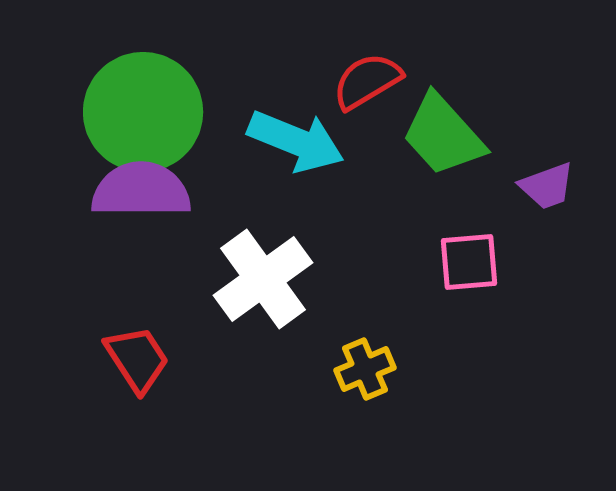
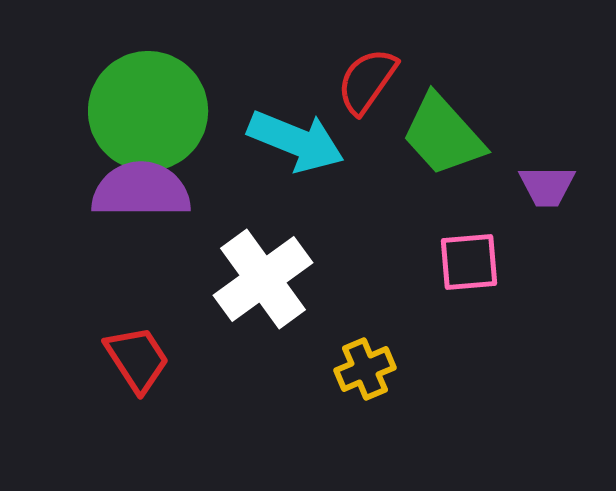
red semicircle: rotated 24 degrees counterclockwise
green circle: moved 5 px right, 1 px up
purple trapezoid: rotated 20 degrees clockwise
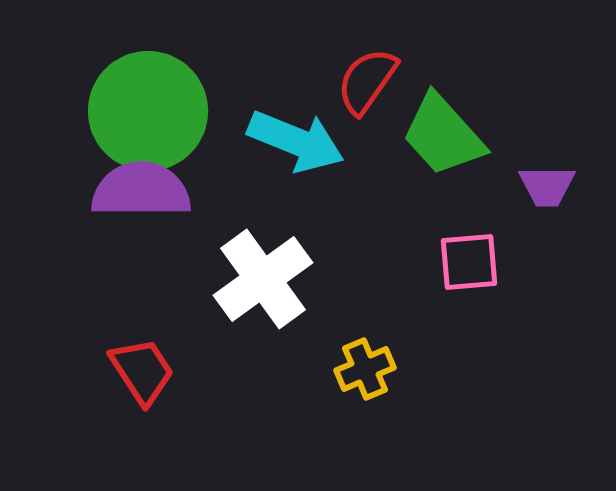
red trapezoid: moved 5 px right, 12 px down
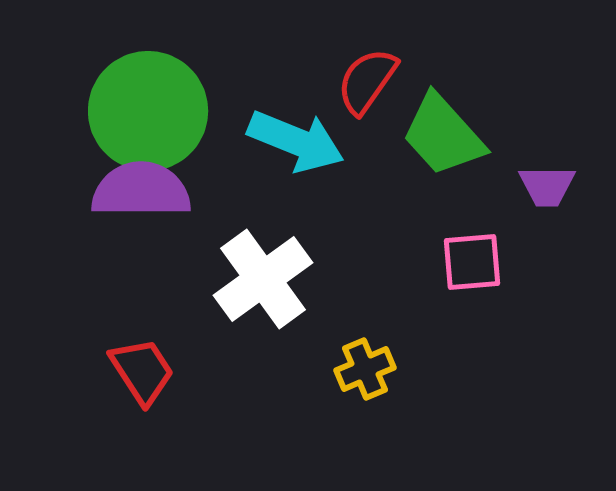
pink square: moved 3 px right
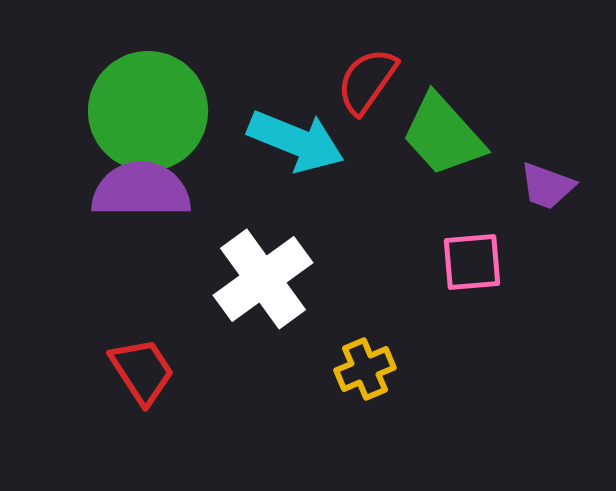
purple trapezoid: rotated 20 degrees clockwise
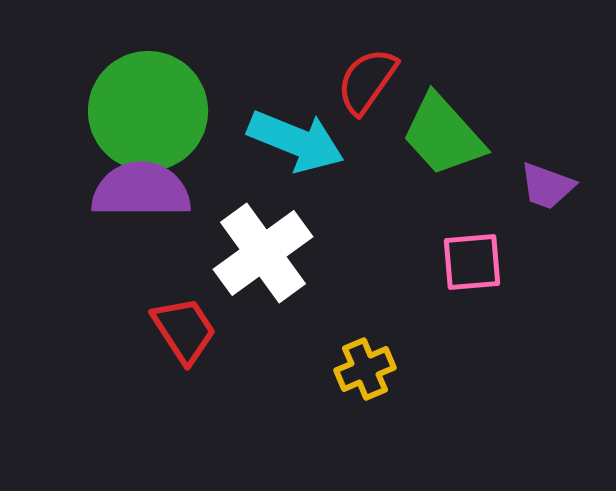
white cross: moved 26 px up
red trapezoid: moved 42 px right, 41 px up
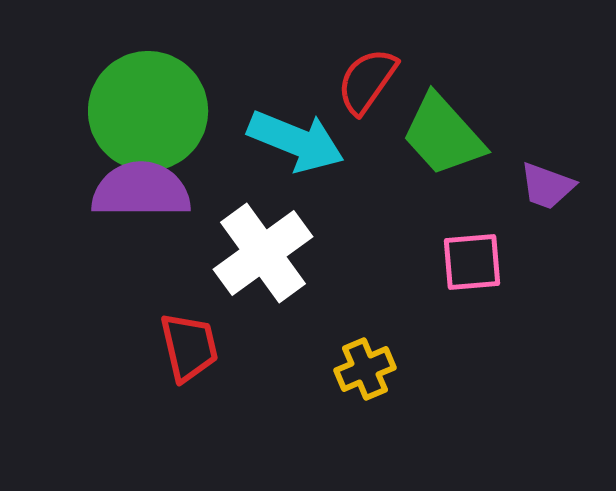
red trapezoid: moved 5 px right, 17 px down; rotated 20 degrees clockwise
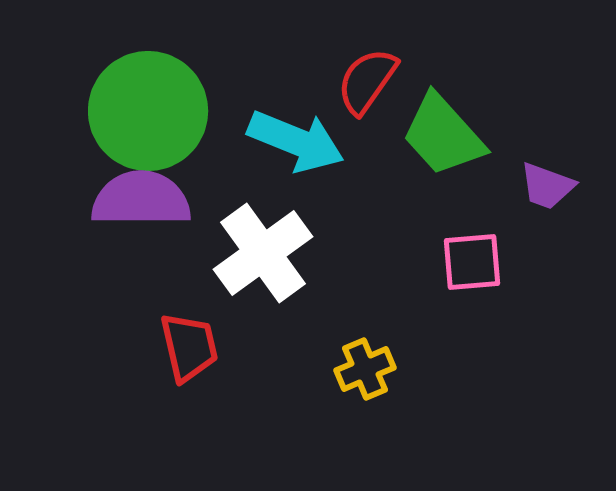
purple semicircle: moved 9 px down
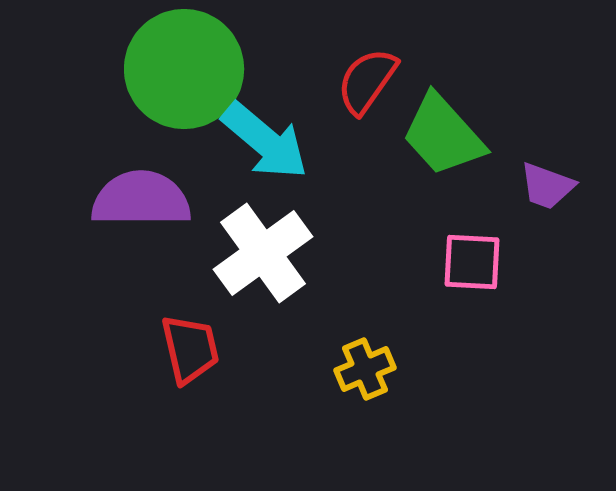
green circle: moved 36 px right, 42 px up
cyan arrow: moved 31 px left; rotated 18 degrees clockwise
pink square: rotated 8 degrees clockwise
red trapezoid: moved 1 px right, 2 px down
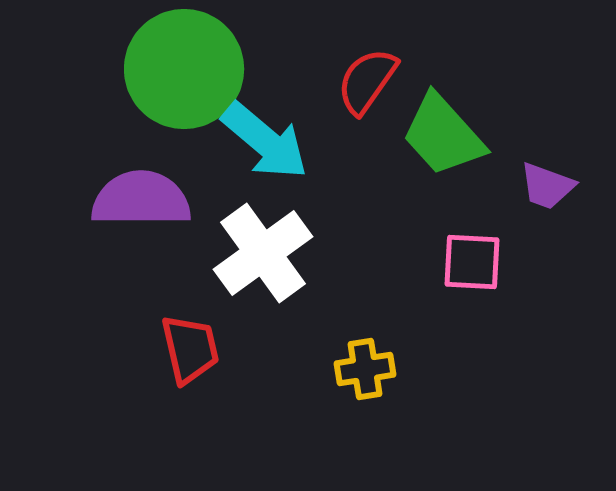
yellow cross: rotated 14 degrees clockwise
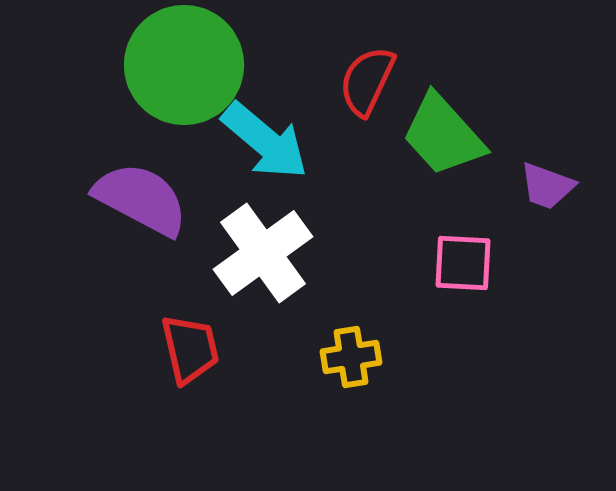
green circle: moved 4 px up
red semicircle: rotated 10 degrees counterclockwise
purple semicircle: rotated 28 degrees clockwise
pink square: moved 9 px left, 1 px down
yellow cross: moved 14 px left, 12 px up
